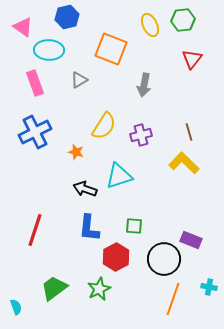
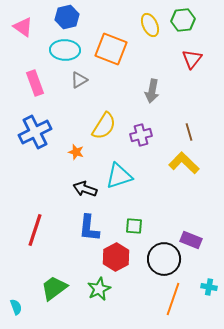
cyan ellipse: moved 16 px right
gray arrow: moved 8 px right, 6 px down
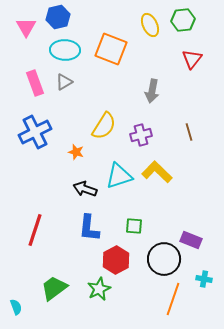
blue hexagon: moved 9 px left
pink triangle: moved 3 px right; rotated 25 degrees clockwise
gray triangle: moved 15 px left, 2 px down
yellow L-shape: moved 27 px left, 9 px down
red hexagon: moved 3 px down
cyan cross: moved 5 px left, 8 px up
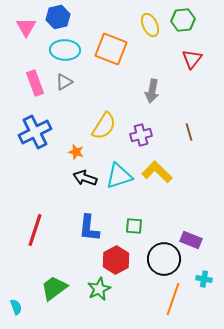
black arrow: moved 11 px up
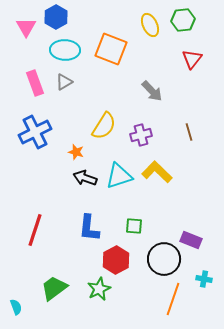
blue hexagon: moved 2 px left; rotated 15 degrees counterclockwise
gray arrow: rotated 55 degrees counterclockwise
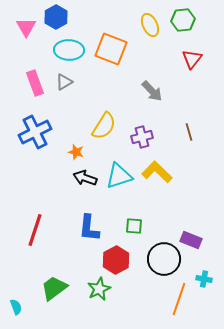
cyan ellipse: moved 4 px right
purple cross: moved 1 px right, 2 px down
orange line: moved 6 px right
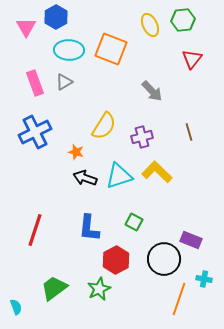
green square: moved 4 px up; rotated 24 degrees clockwise
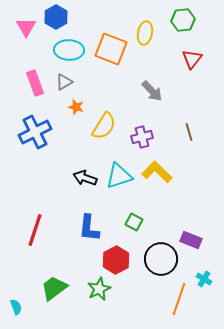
yellow ellipse: moved 5 px left, 8 px down; rotated 35 degrees clockwise
orange star: moved 45 px up
black circle: moved 3 px left
cyan cross: rotated 21 degrees clockwise
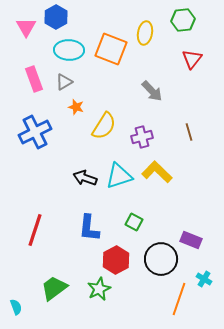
pink rectangle: moved 1 px left, 4 px up
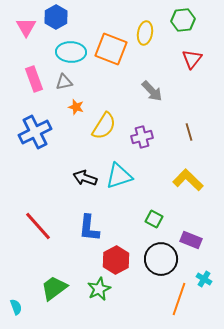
cyan ellipse: moved 2 px right, 2 px down
gray triangle: rotated 18 degrees clockwise
yellow L-shape: moved 31 px right, 8 px down
green square: moved 20 px right, 3 px up
red line: moved 3 px right, 4 px up; rotated 60 degrees counterclockwise
